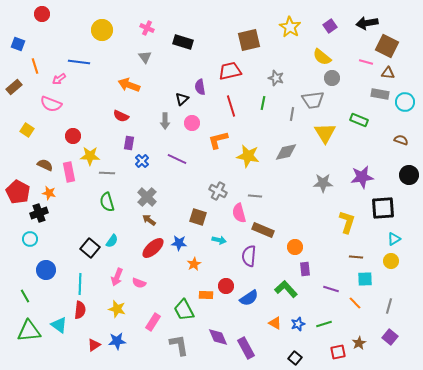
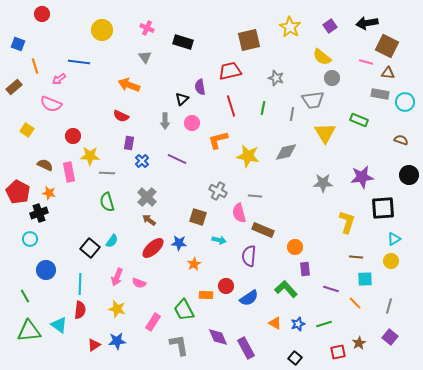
green line at (263, 103): moved 5 px down
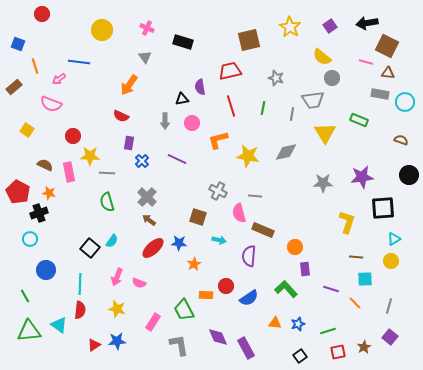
orange arrow at (129, 85): rotated 75 degrees counterclockwise
black triangle at (182, 99): rotated 32 degrees clockwise
orange triangle at (275, 323): rotated 24 degrees counterclockwise
green line at (324, 324): moved 4 px right, 7 px down
brown star at (359, 343): moved 5 px right, 4 px down
black square at (295, 358): moved 5 px right, 2 px up; rotated 16 degrees clockwise
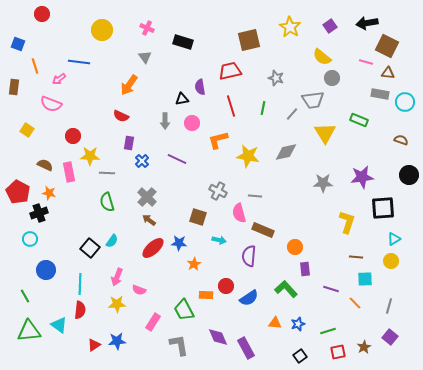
brown rectangle at (14, 87): rotated 42 degrees counterclockwise
gray line at (292, 114): rotated 32 degrees clockwise
pink semicircle at (139, 283): moved 7 px down
yellow star at (117, 309): moved 5 px up; rotated 18 degrees counterclockwise
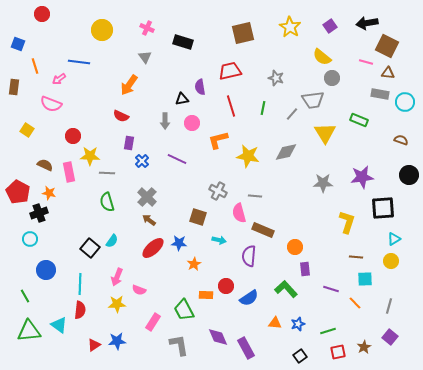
brown square at (249, 40): moved 6 px left, 7 px up
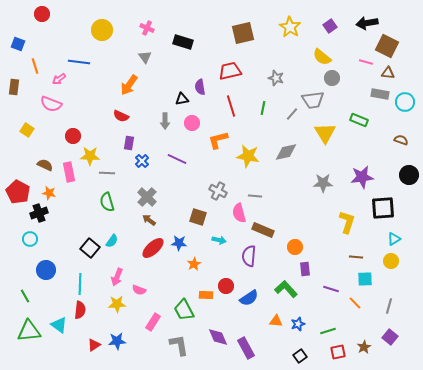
orange triangle at (275, 323): moved 1 px right, 2 px up
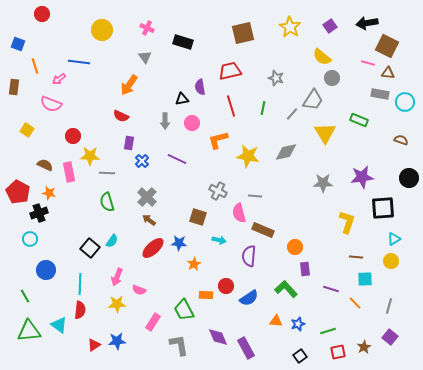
pink line at (366, 62): moved 2 px right, 1 px down
gray trapezoid at (313, 100): rotated 50 degrees counterclockwise
black circle at (409, 175): moved 3 px down
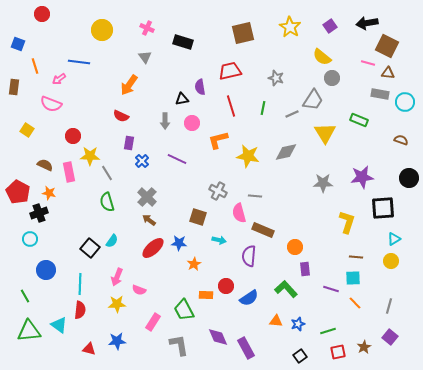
gray line at (292, 114): rotated 24 degrees clockwise
gray line at (107, 173): rotated 56 degrees clockwise
cyan square at (365, 279): moved 12 px left, 1 px up
red triangle at (94, 345): moved 5 px left, 4 px down; rotated 48 degrees clockwise
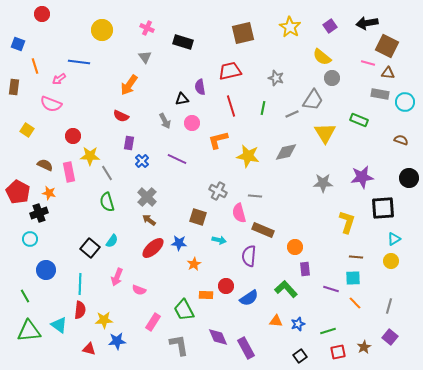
gray arrow at (165, 121): rotated 28 degrees counterclockwise
yellow star at (117, 304): moved 13 px left, 16 px down
